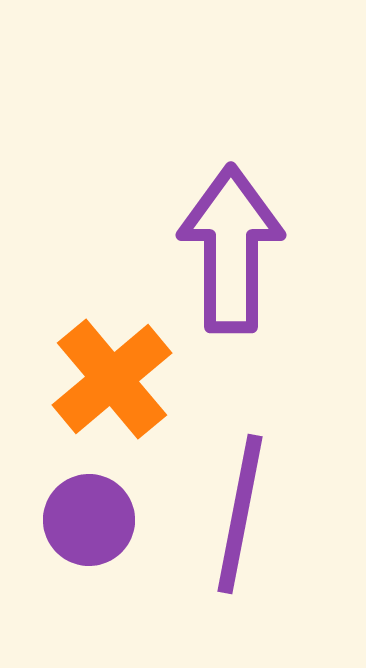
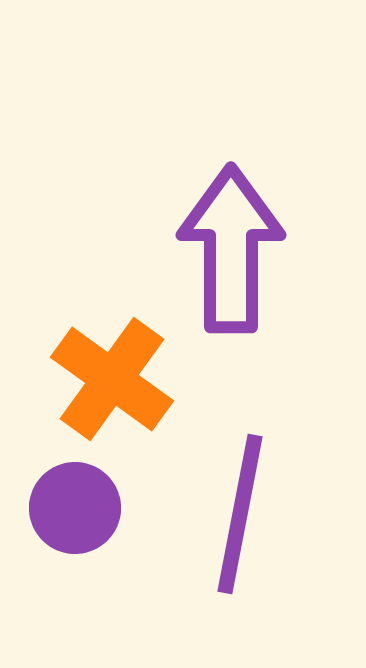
orange cross: rotated 14 degrees counterclockwise
purple circle: moved 14 px left, 12 px up
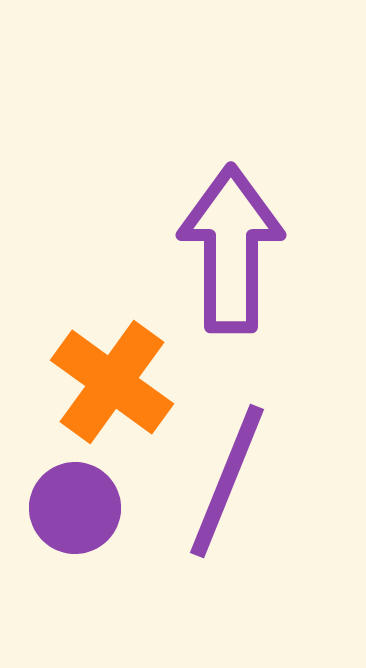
orange cross: moved 3 px down
purple line: moved 13 px left, 33 px up; rotated 11 degrees clockwise
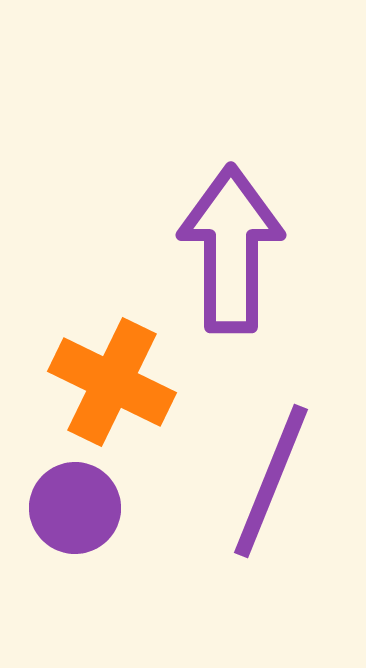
orange cross: rotated 10 degrees counterclockwise
purple line: moved 44 px right
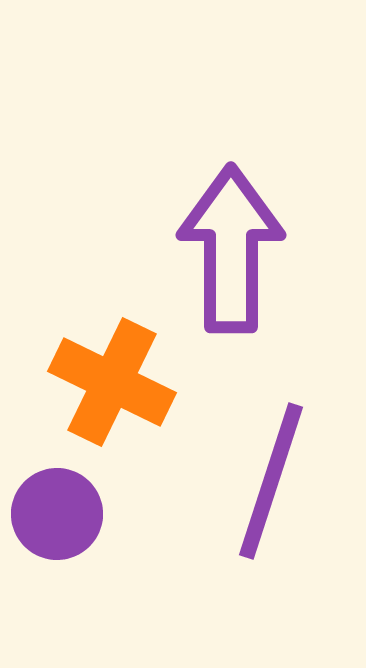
purple line: rotated 4 degrees counterclockwise
purple circle: moved 18 px left, 6 px down
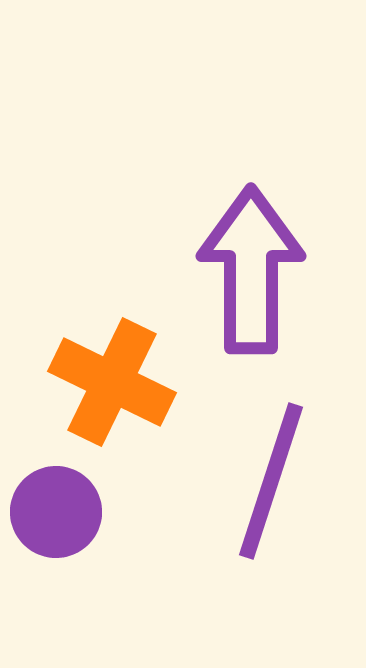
purple arrow: moved 20 px right, 21 px down
purple circle: moved 1 px left, 2 px up
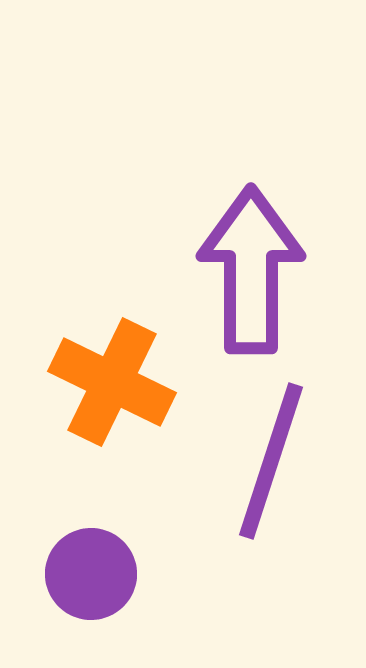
purple line: moved 20 px up
purple circle: moved 35 px right, 62 px down
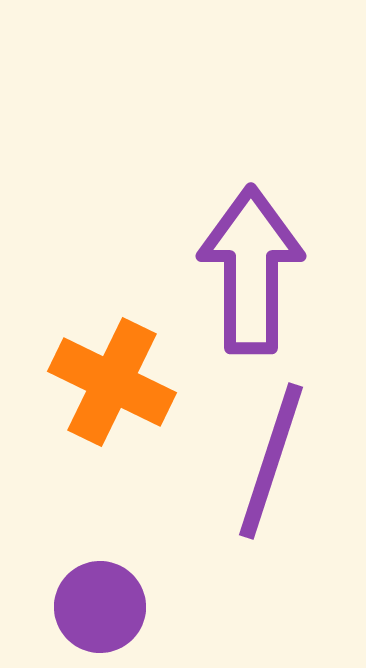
purple circle: moved 9 px right, 33 px down
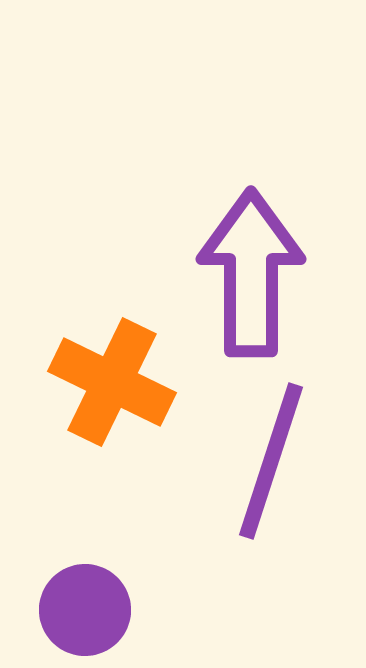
purple arrow: moved 3 px down
purple circle: moved 15 px left, 3 px down
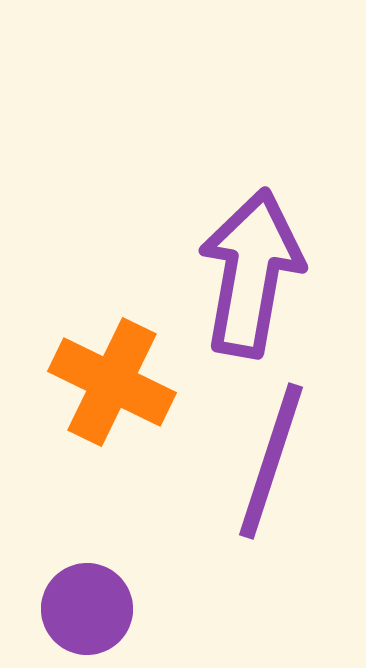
purple arrow: rotated 10 degrees clockwise
purple circle: moved 2 px right, 1 px up
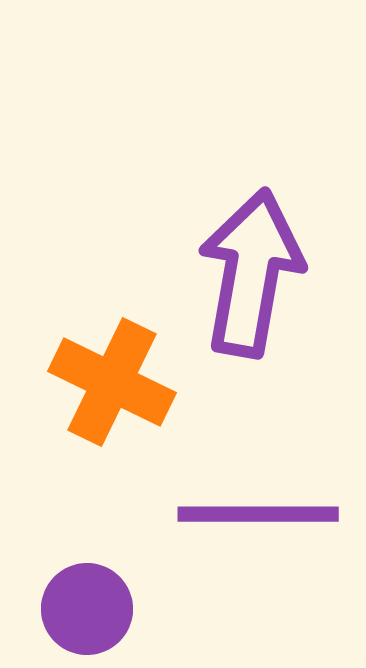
purple line: moved 13 px left, 53 px down; rotated 72 degrees clockwise
